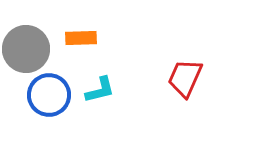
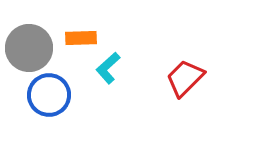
gray circle: moved 3 px right, 1 px up
red trapezoid: rotated 21 degrees clockwise
cyan L-shape: moved 8 px right, 22 px up; rotated 152 degrees clockwise
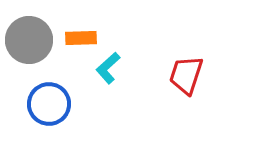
gray circle: moved 8 px up
red trapezoid: moved 1 px right, 3 px up; rotated 27 degrees counterclockwise
blue circle: moved 9 px down
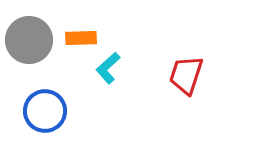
blue circle: moved 4 px left, 7 px down
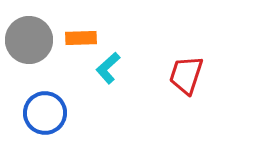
blue circle: moved 2 px down
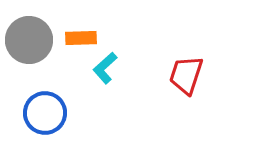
cyan L-shape: moved 3 px left
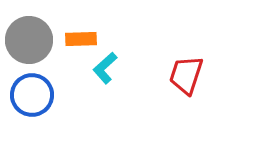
orange rectangle: moved 1 px down
blue circle: moved 13 px left, 18 px up
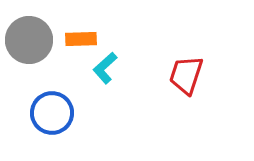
blue circle: moved 20 px right, 18 px down
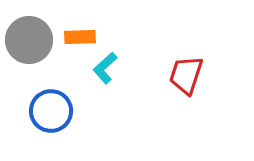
orange rectangle: moved 1 px left, 2 px up
blue circle: moved 1 px left, 2 px up
